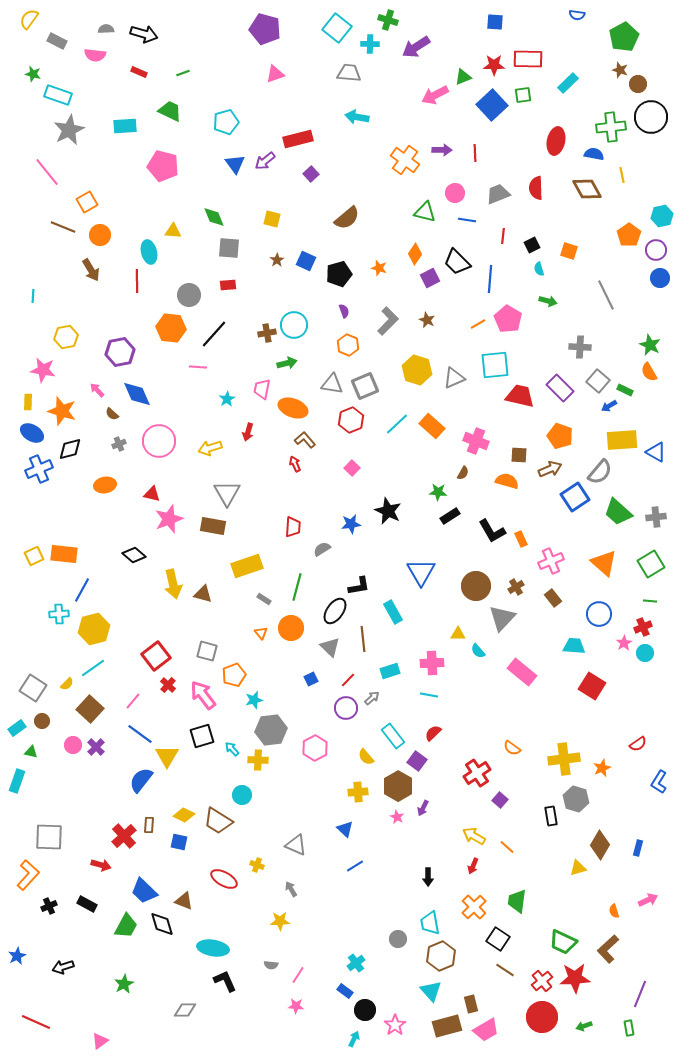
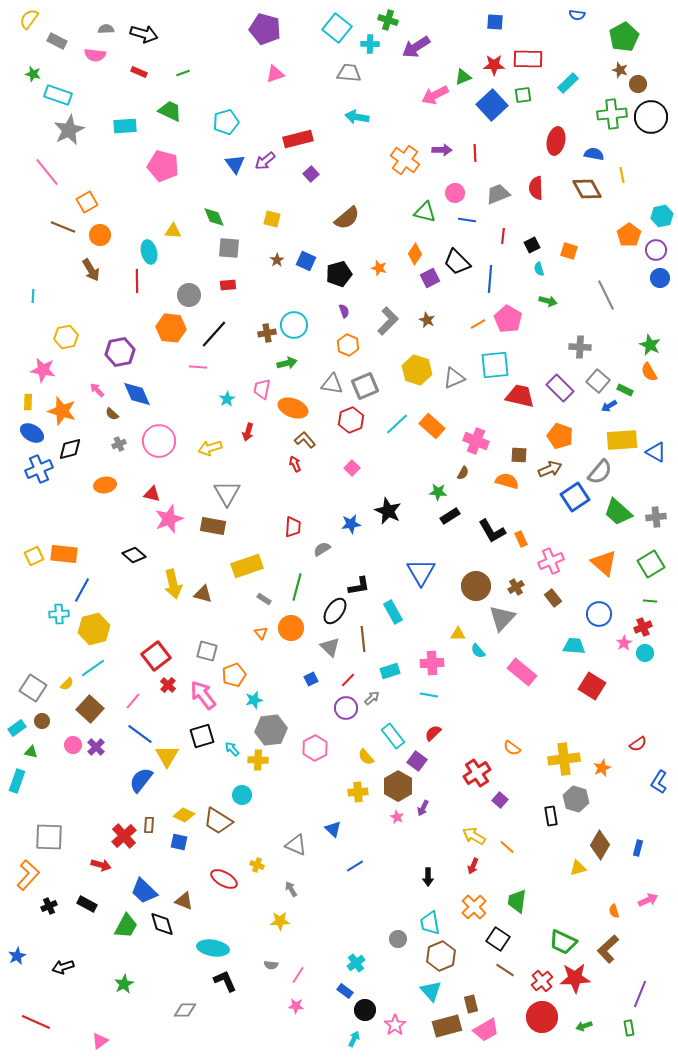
green cross at (611, 127): moved 1 px right, 13 px up
blue triangle at (345, 829): moved 12 px left
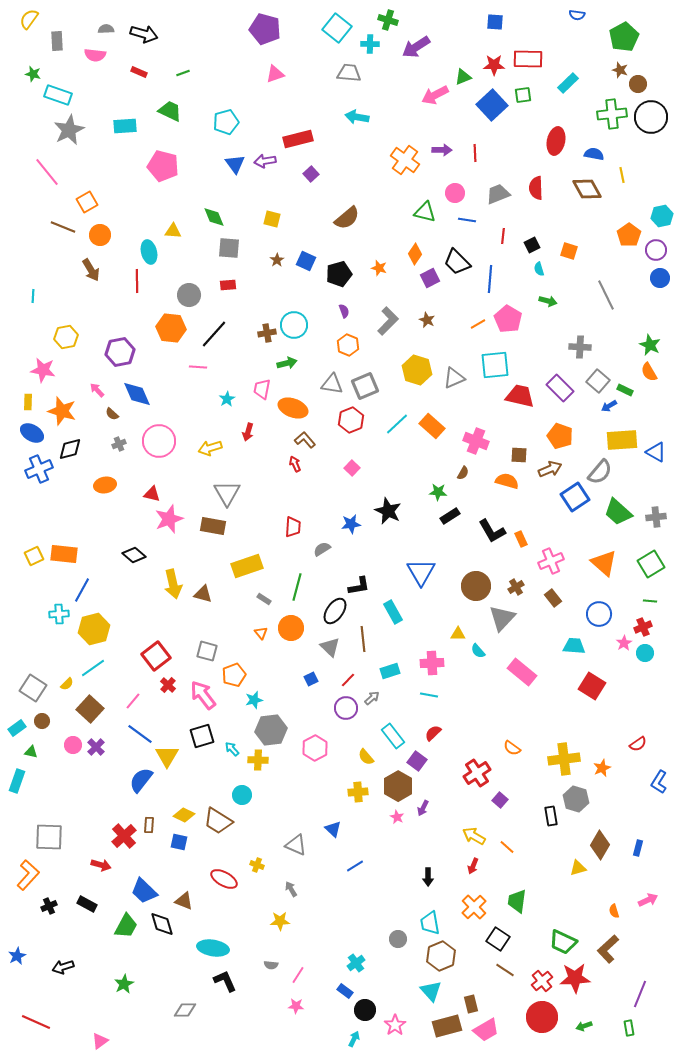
gray rectangle at (57, 41): rotated 60 degrees clockwise
purple arrow at (265, 161): rotated 30 degrees clockwise
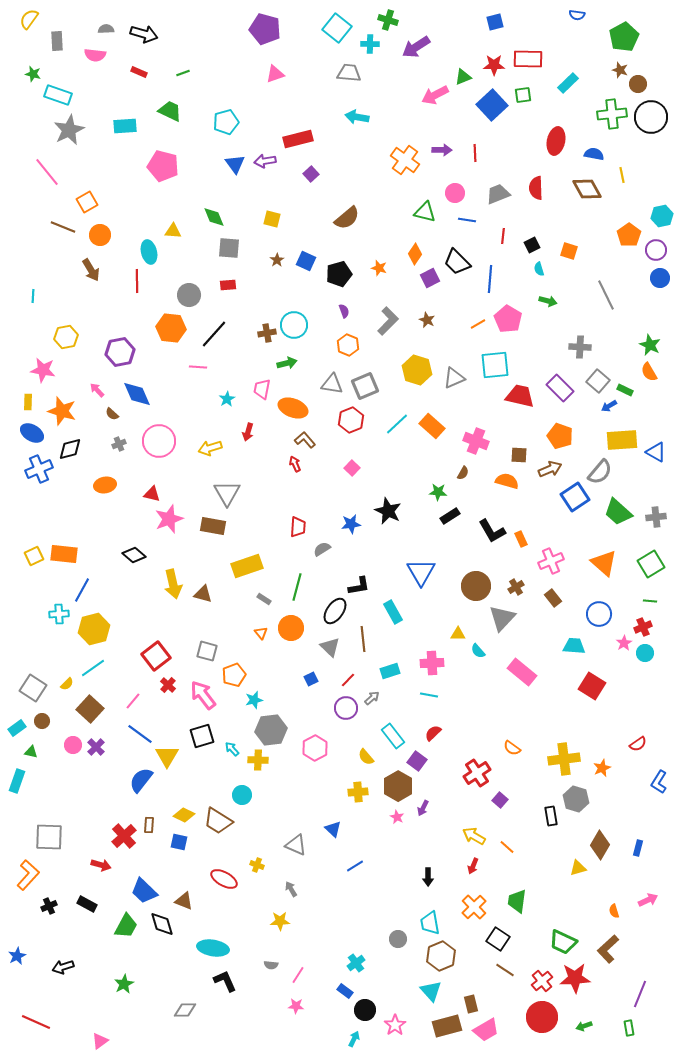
blue square at (495, 22): rotated 18 degrees counterclockwise
red trapezoid at (293, 527): moved 5 px right
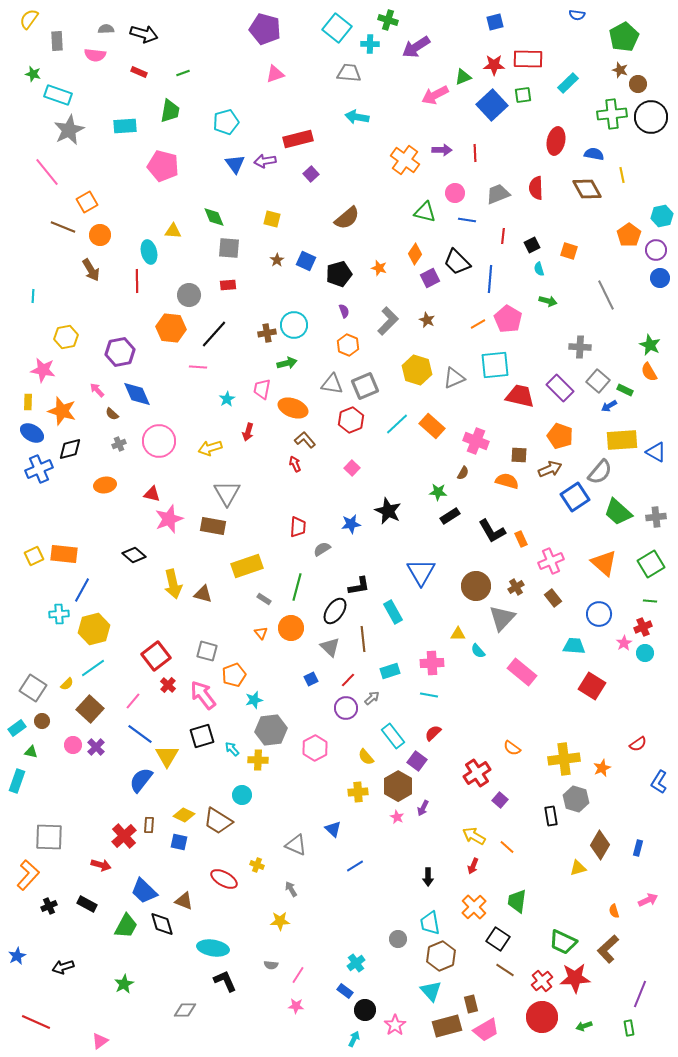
green trapezoid at (170, 111): rotated 75 degrees clockwise
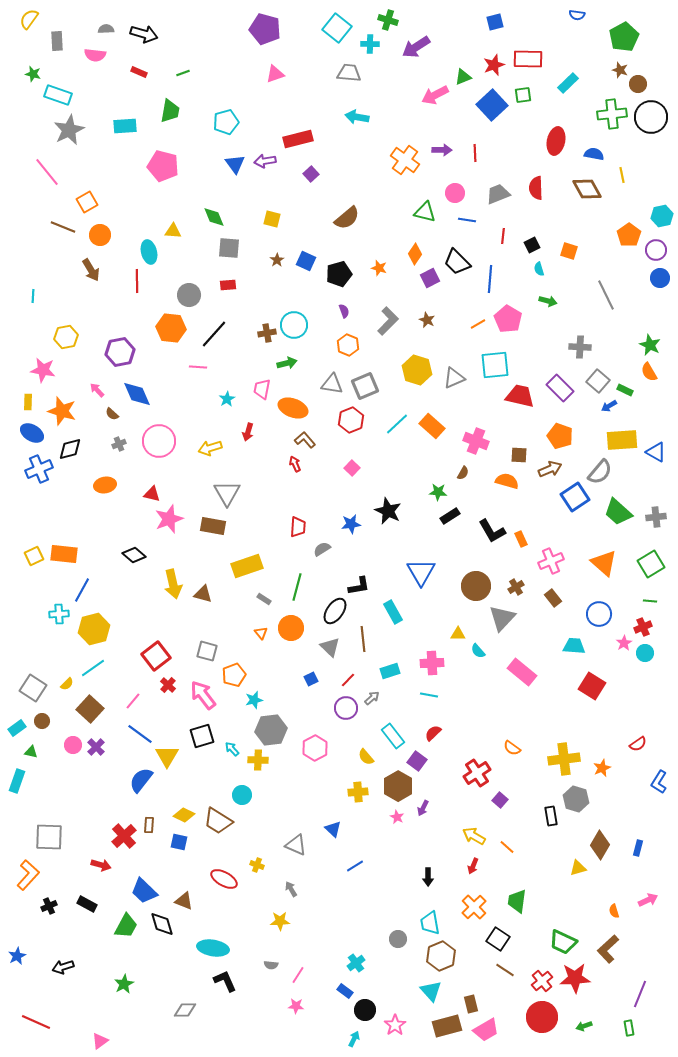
red star at (494, 65): rotated 20 degrees counterclockwise
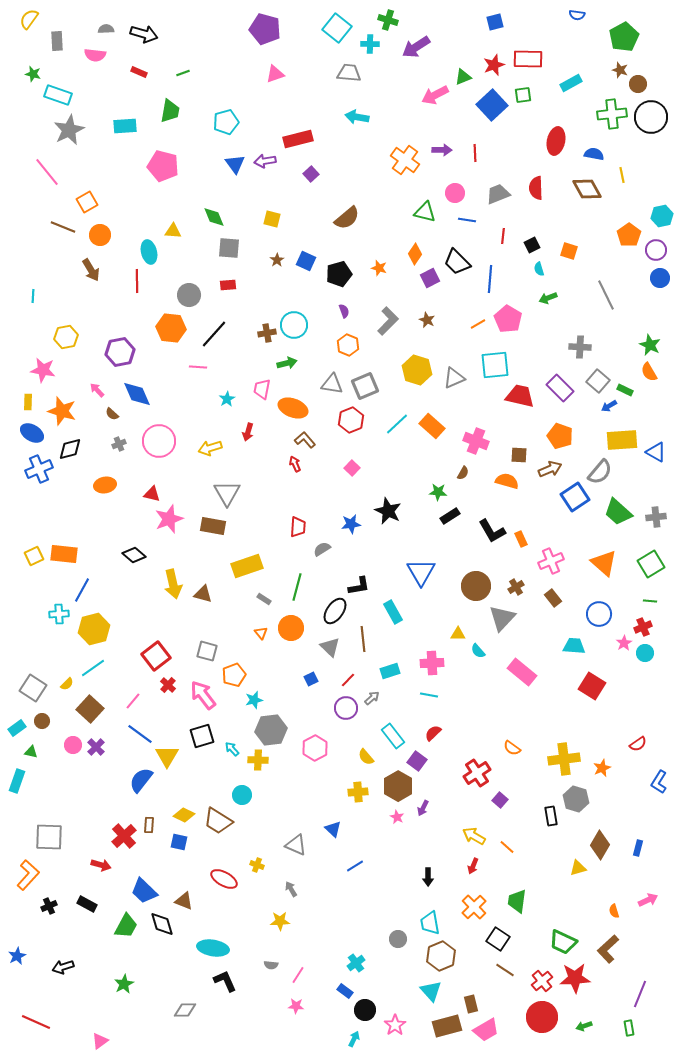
cyan rectangle at (568, 83): moved 3 px right; rotated 15 degrees clockwise
green arrow at (548, 301): moved 3 px up; rotated 144 degrees clockwise
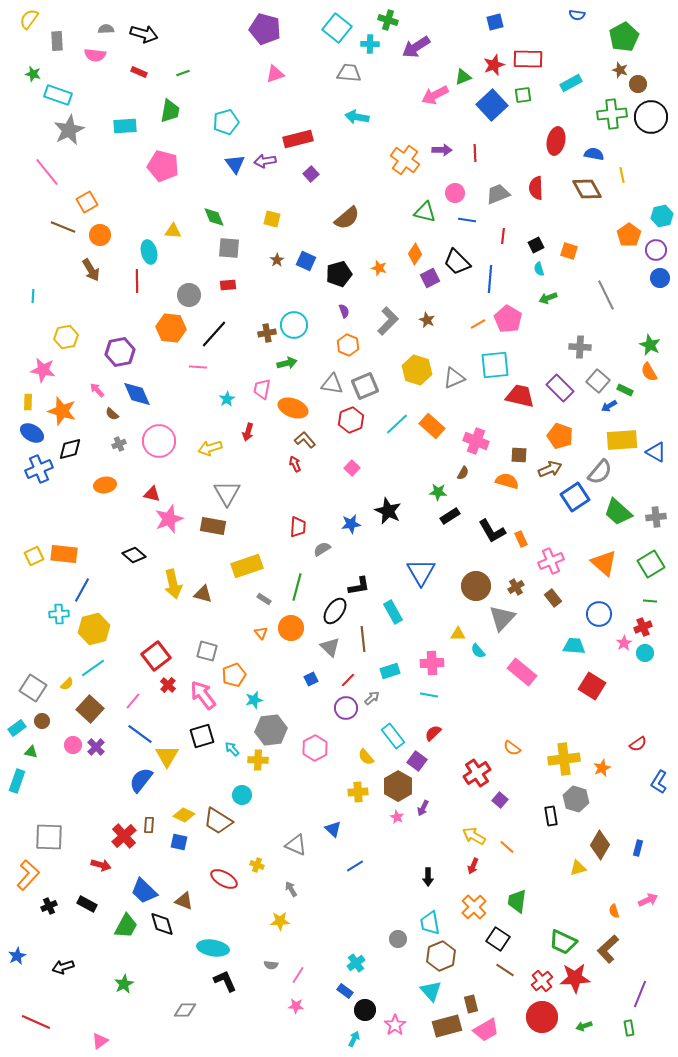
black square at (532, 245): moved 4 px right
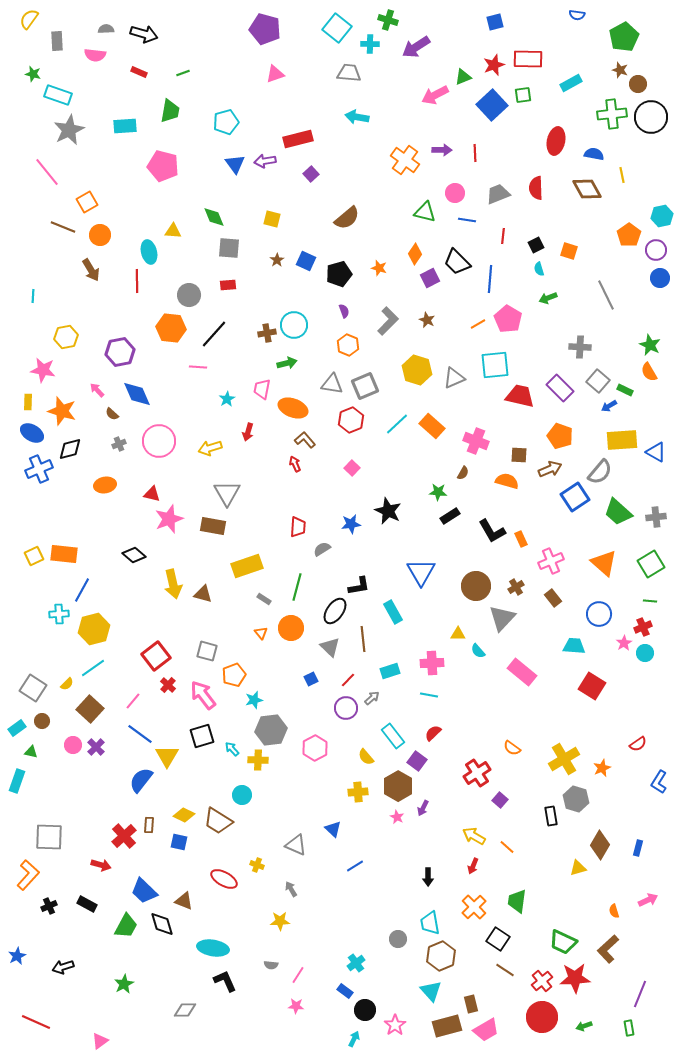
yellow cross at (564, 759): rotated 24 degrees counterclockwise
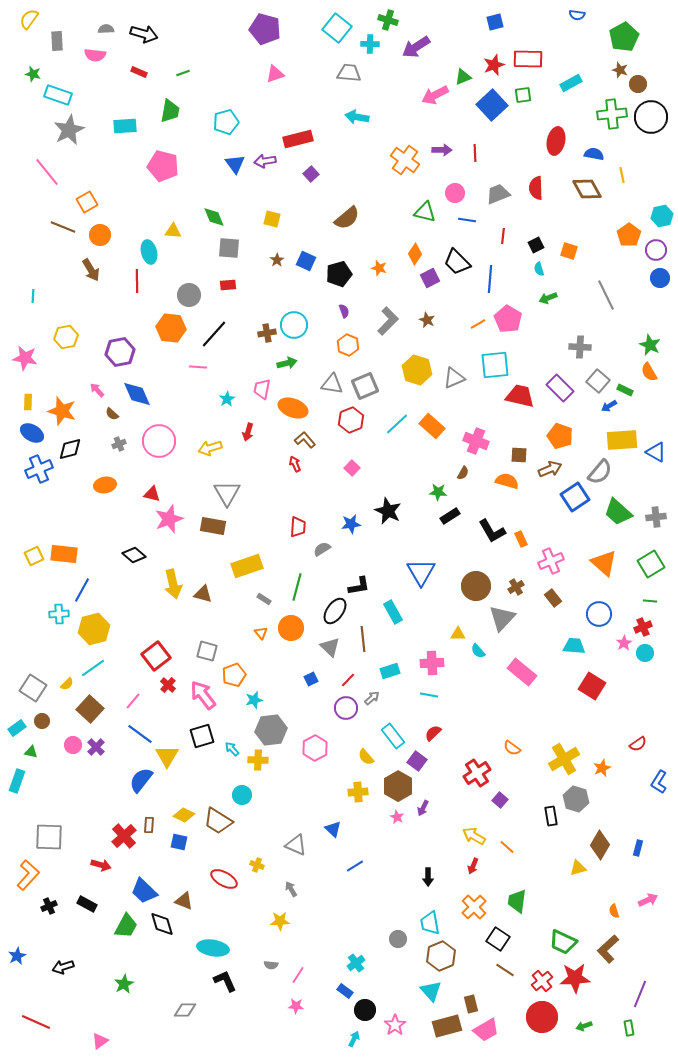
pink star at (43, 370): moved 18 px left, 12 px up
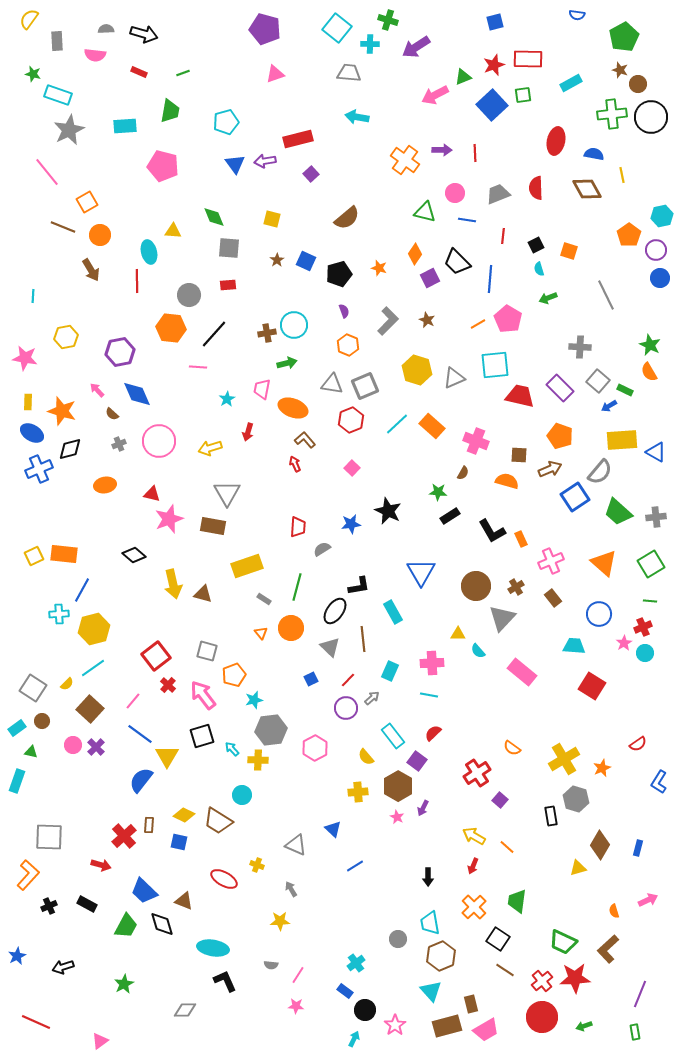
cyan rectangle at (390, 671): rotated 48 degrees counterclockwise
green rectangle at (629, 1028): moved 6 px right, 4 px down
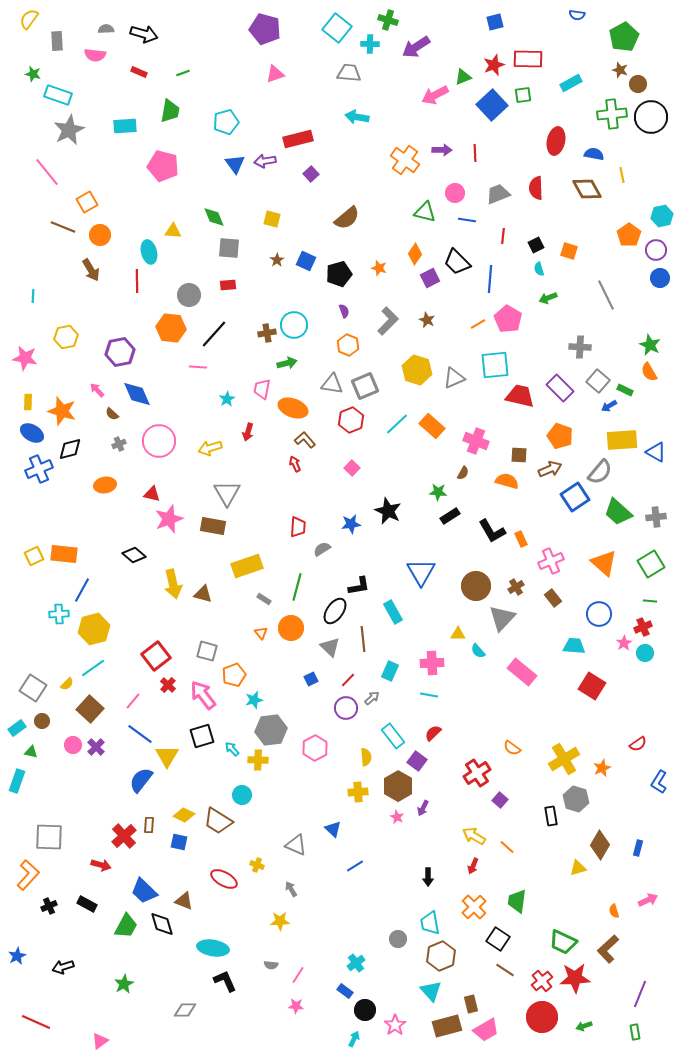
yellow semicircle at (366, 757): rotated 144 degrees counterclockwise
